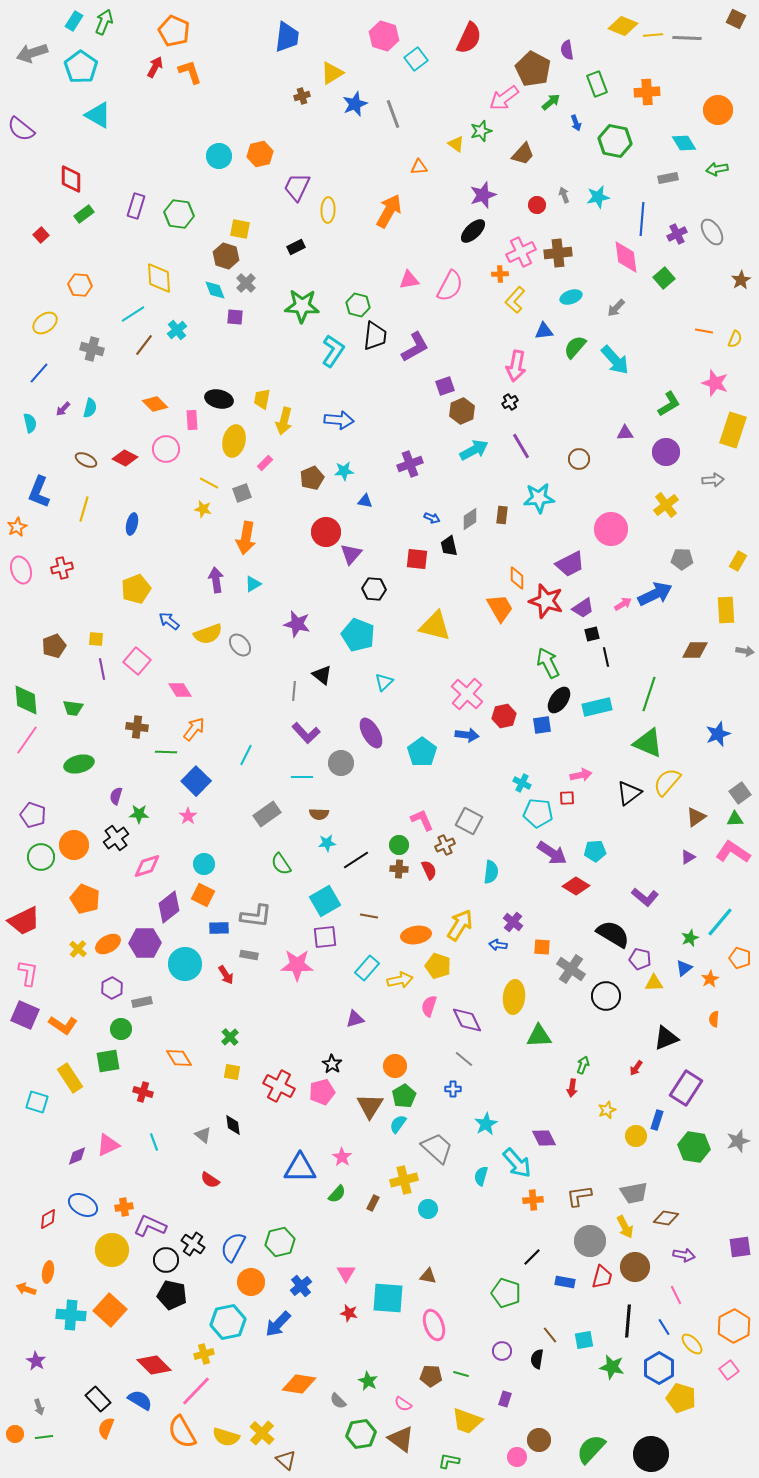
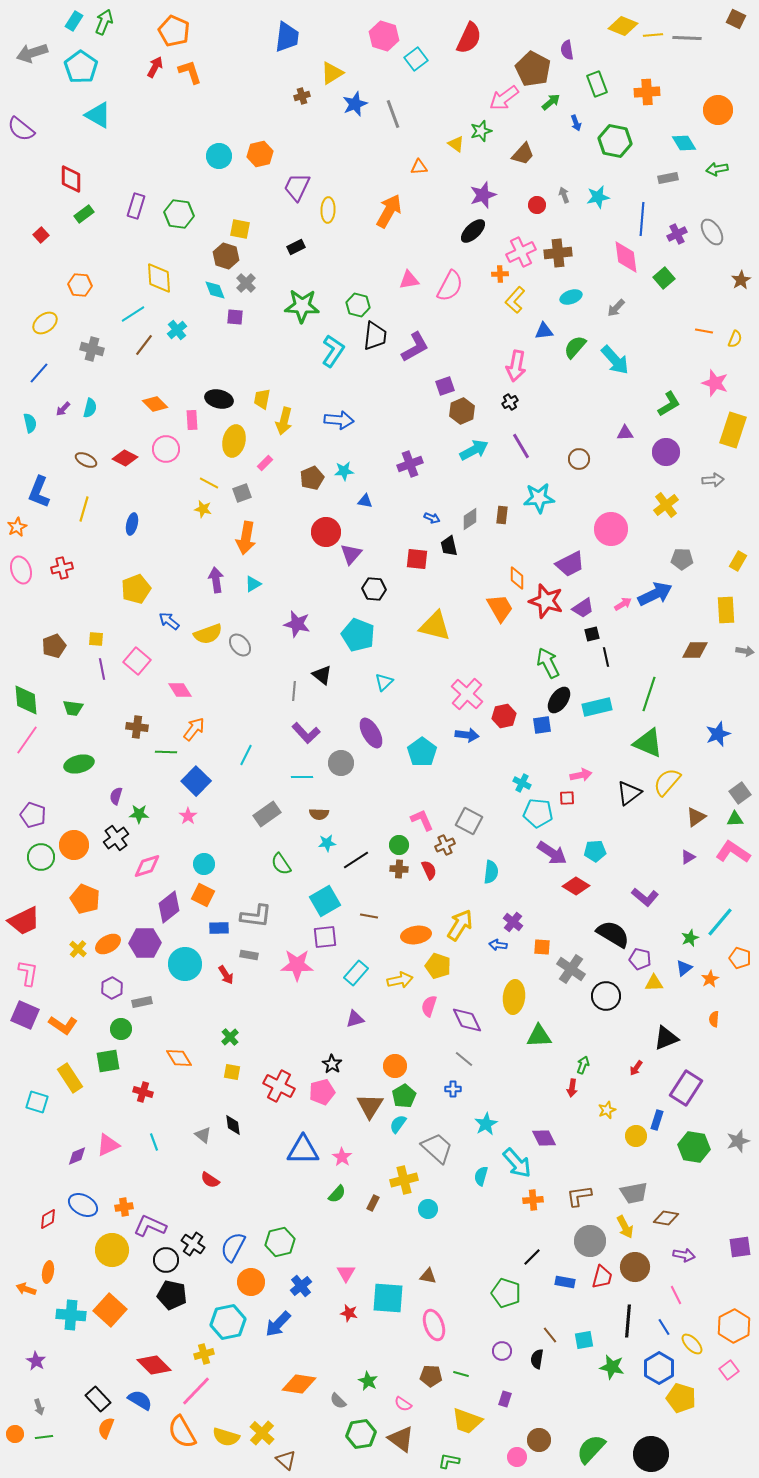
cyan rectangle at (367, 968): moved 11 px left, 5 px down
blue triangle at (300, 1168): moved 3 px right, 18 px up
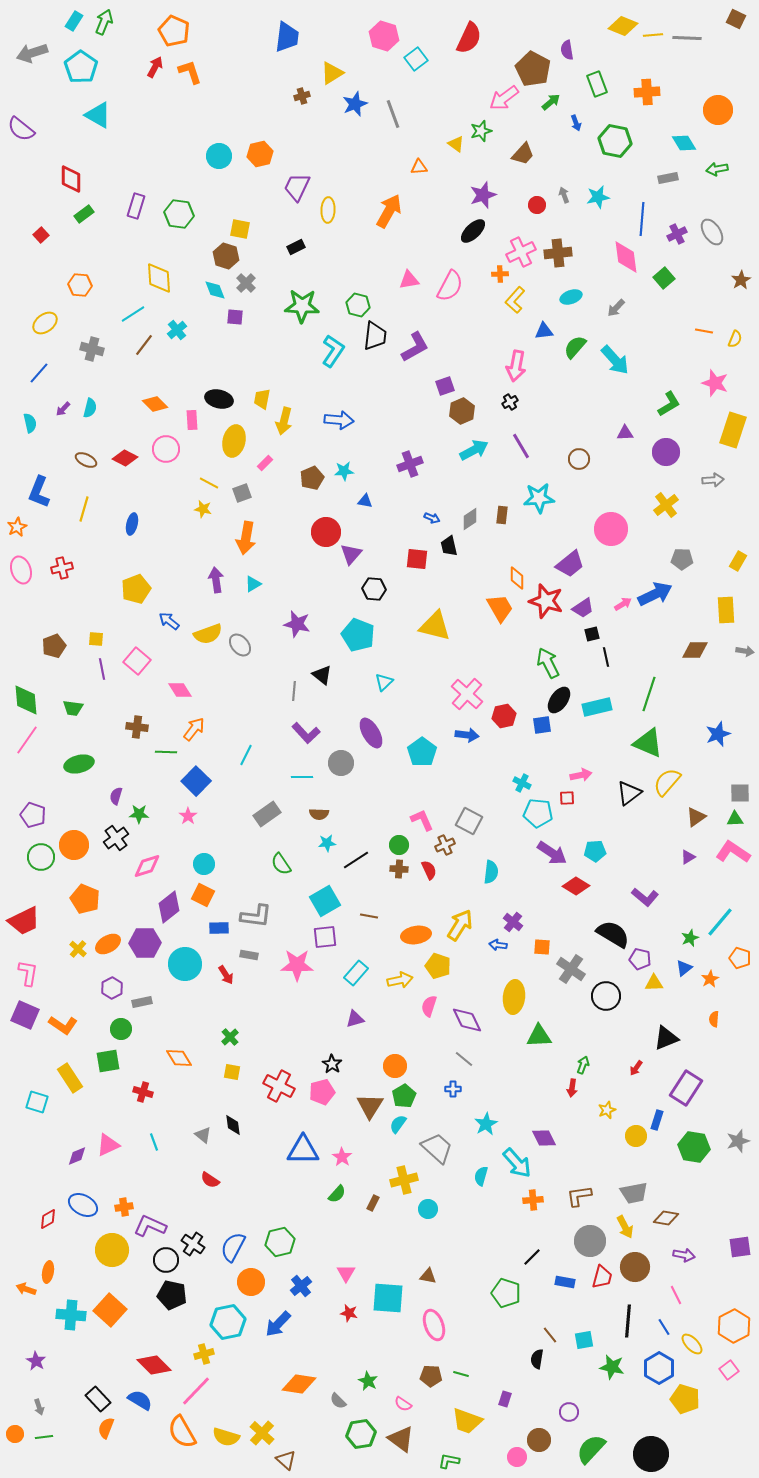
purple trapezoid at (570, 564): rotated 12 degrees counterclockwise
gray square at (740, 793): rotated 35 degrees clockwise
purple circle at (502, 1351): moved 67 px right, 61 px down
yellow pentagon at (681, 1398): moved 4 px right, 1 px down
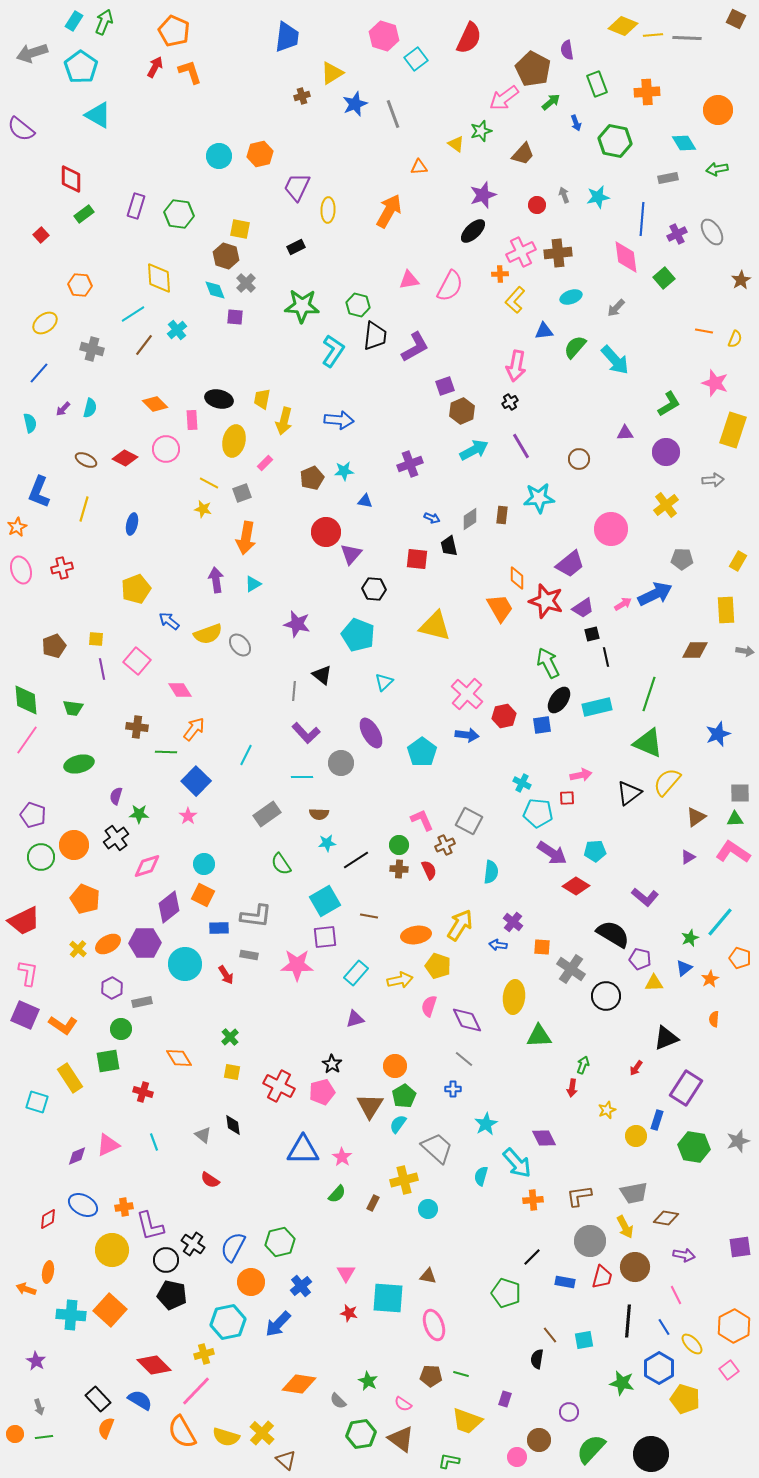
purple L-shape at (150, 1226): rotated 128 degrees counterclockwise
green star at (612, 1367): moved 10 px right, 16 px down
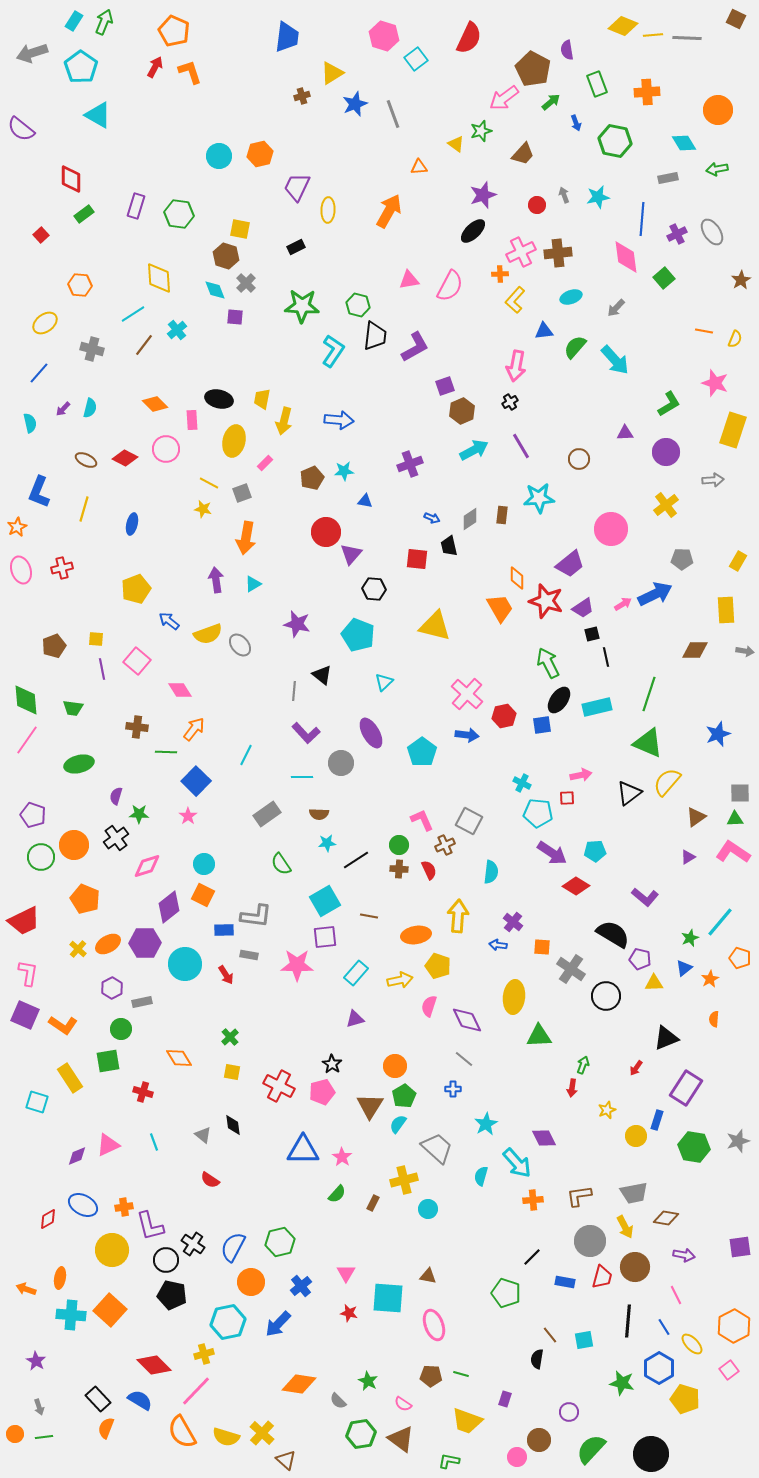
yellow arrow at (460, 925): moved 2 px left, 9 px up; rotated 28 degrees counterclockwise
blue rectangle at (219, 928): moved 5 px right, 2 px down
orange ellipse at (48, 1272): moved 12 px right, 6 px down
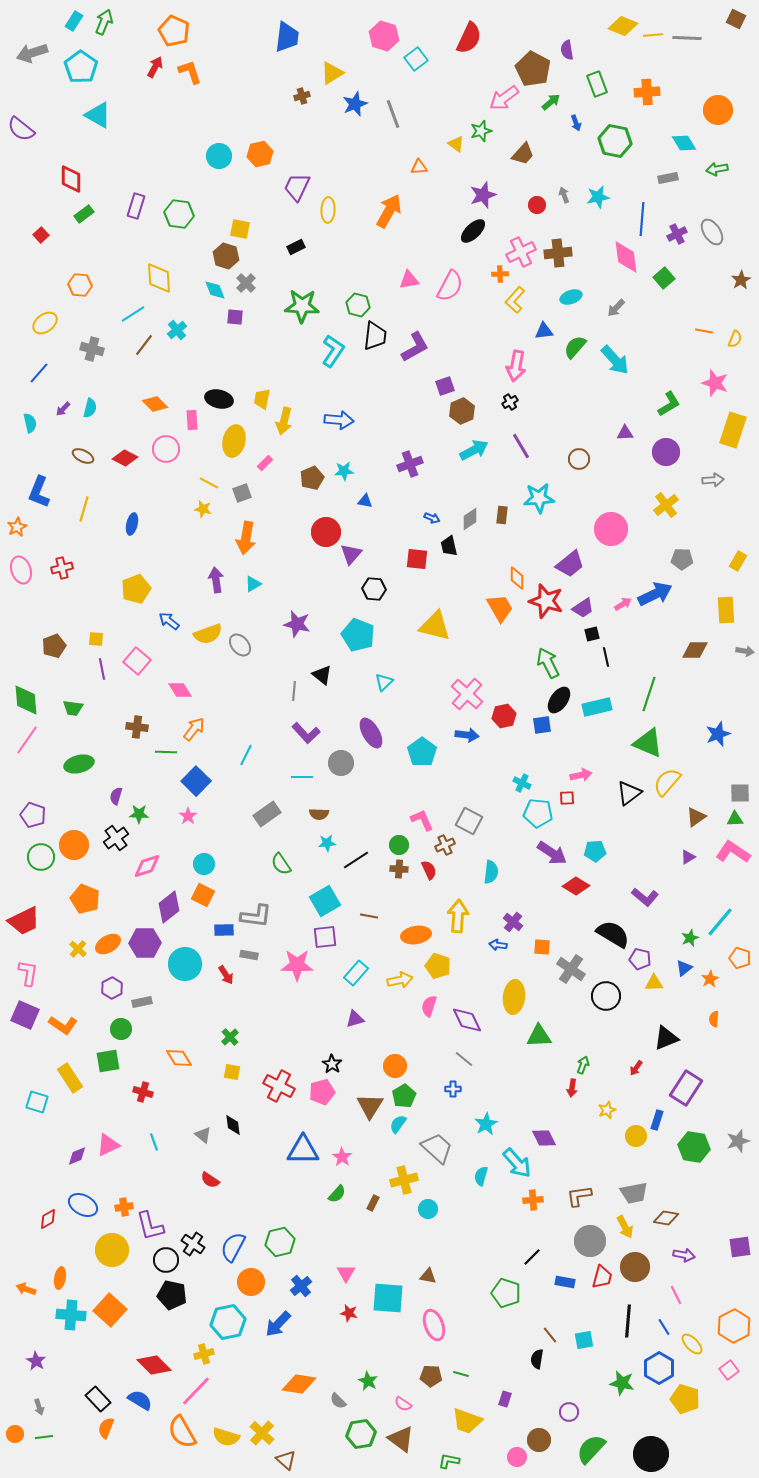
brown ellipse at (86, 460): moved 3 px left, 4 px up
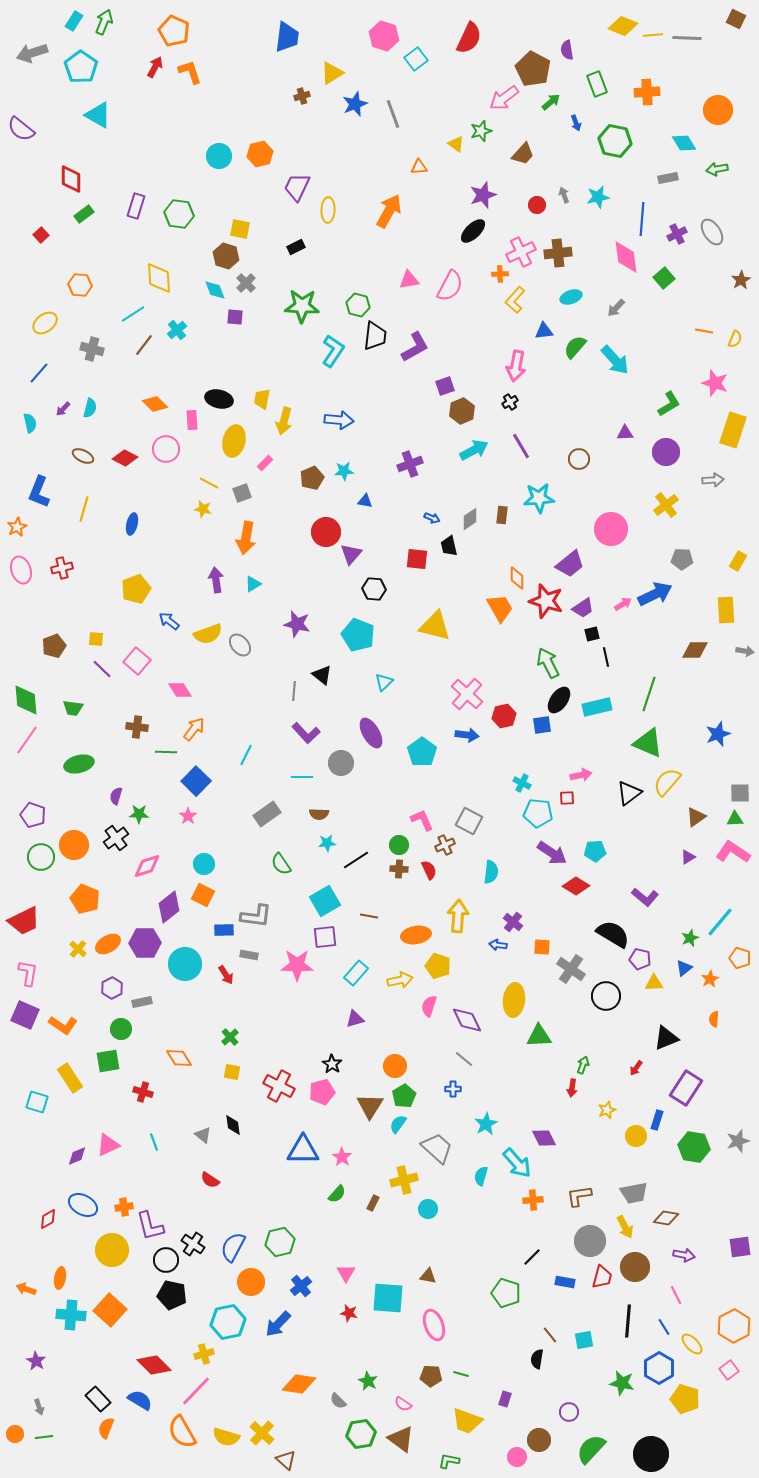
purple line at (102, 669): rotated 35 degrees counterclockwise
yellow ellipse at (514, 997): moved 3 px down
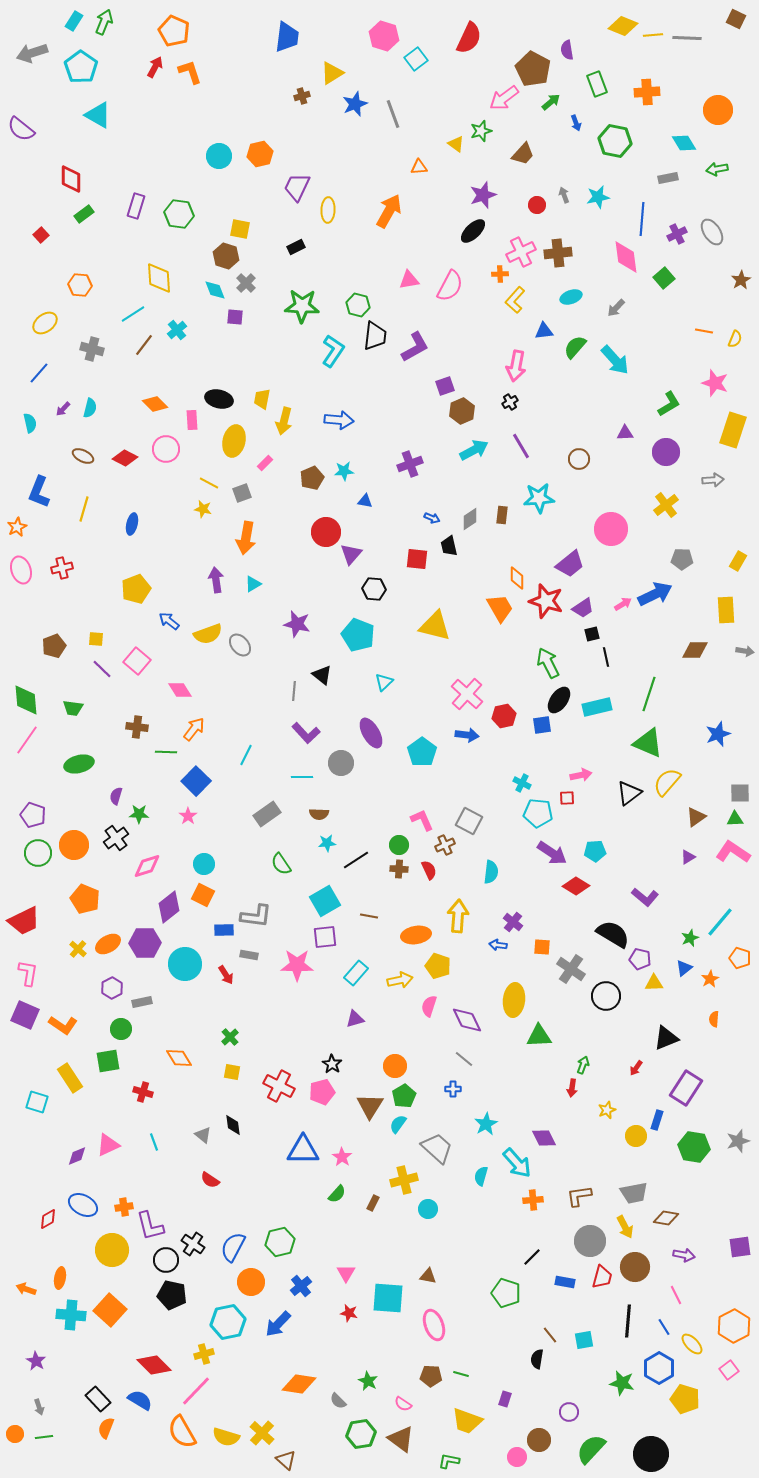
green circle at (41, 857): moved 3 px left, 4 px up
